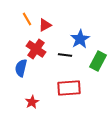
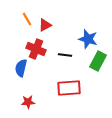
blue star: moved 8 px right; rotated 24 degrees counterclockwise
red cross: rotated 12 degrees counterclockwise
red star: moved 4 px left; rotated 24 degrees clockwise
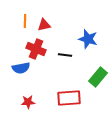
orange line: moved 2 px left, 2 px down; rotated 32 degrees clockwise
red triangle: moved 1 px left; rotated 16 degrees clockwise
green rectangle: moved 16 px down; rotated 12 degrees clockwise
blue semicircle: rotated 114 degrees counterclockwise
red rectangle: moved 10 px down
